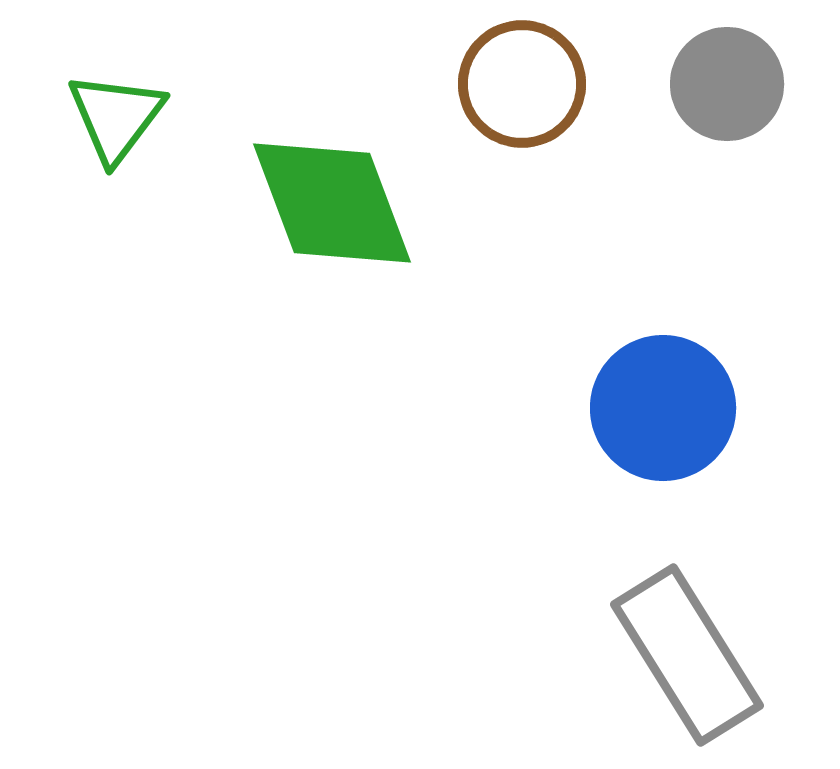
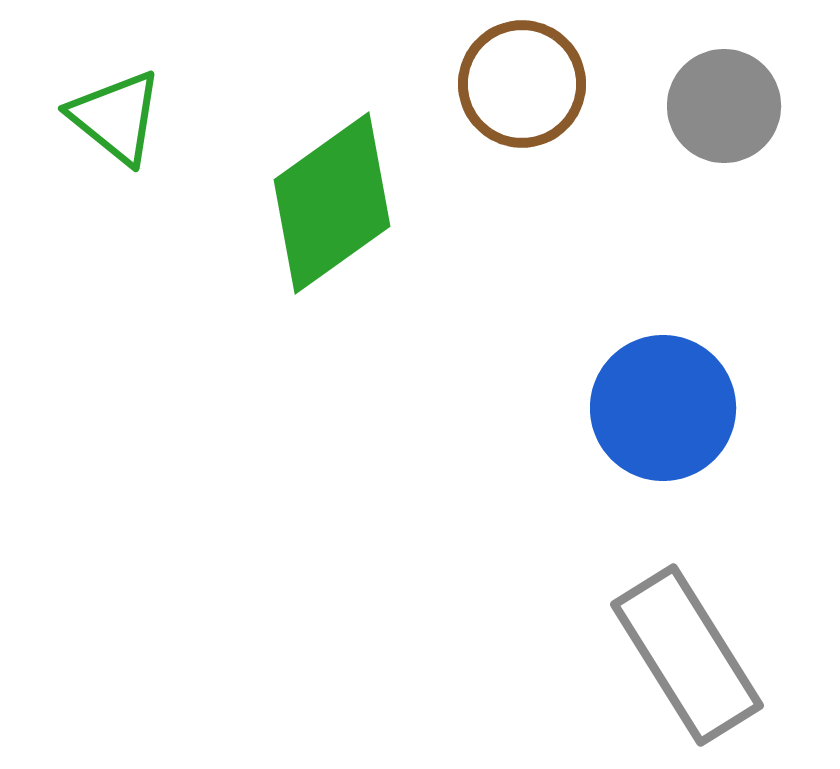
gray circle: moved 3 px left, 22 px down
green triangle: rotated 28 degrees counterclockwise
green diamond: rotated 75 degrees clockwise
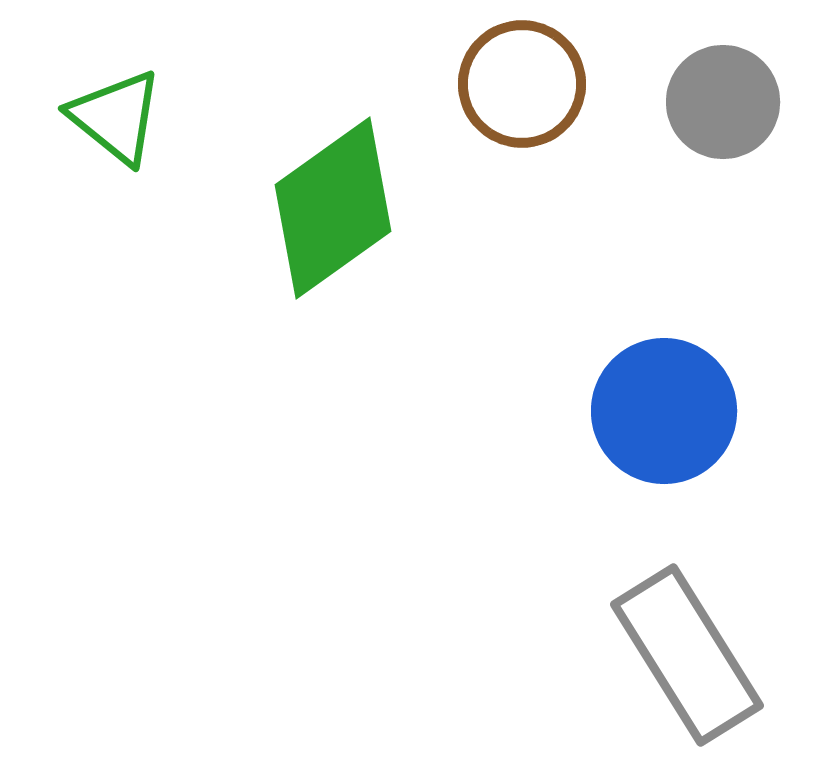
gray circle: moved 1 px left, 4 px up
green diamond: moved 1 px right, 5 px down
blue circle: moved 1 px right, 3 px down
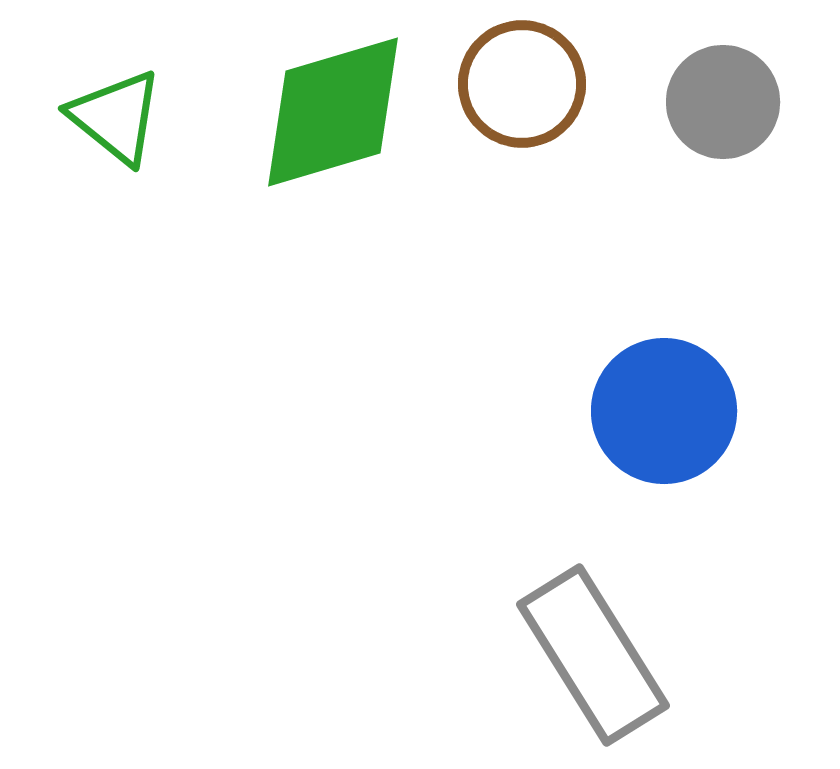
green diamond: moved 96 px up; rotated 19 degrees clockwise
gray rectangle: moved 94 px left
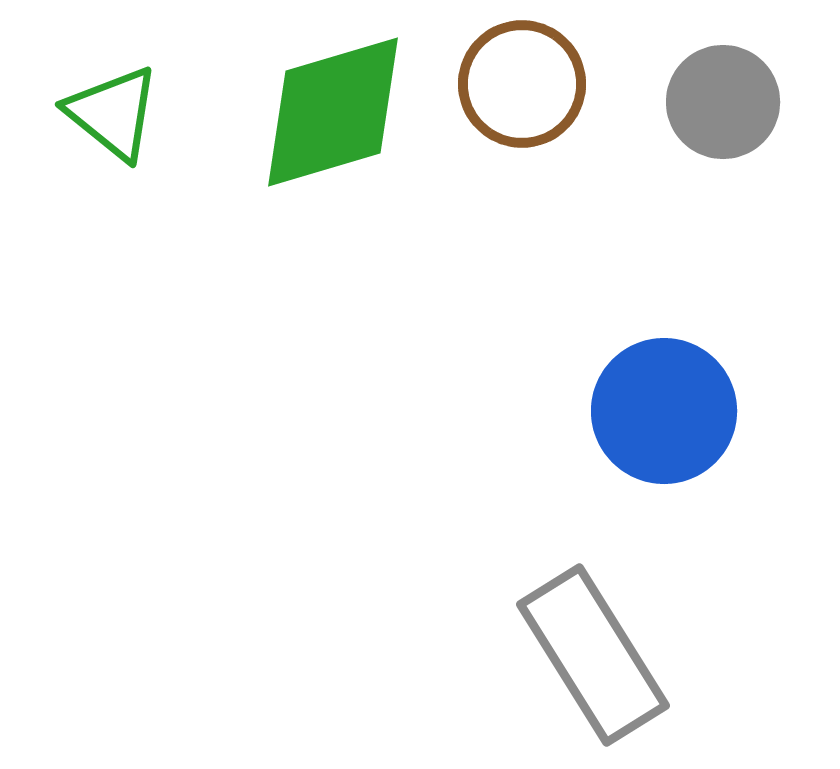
green triangle: moved 3 px left, 4 px up
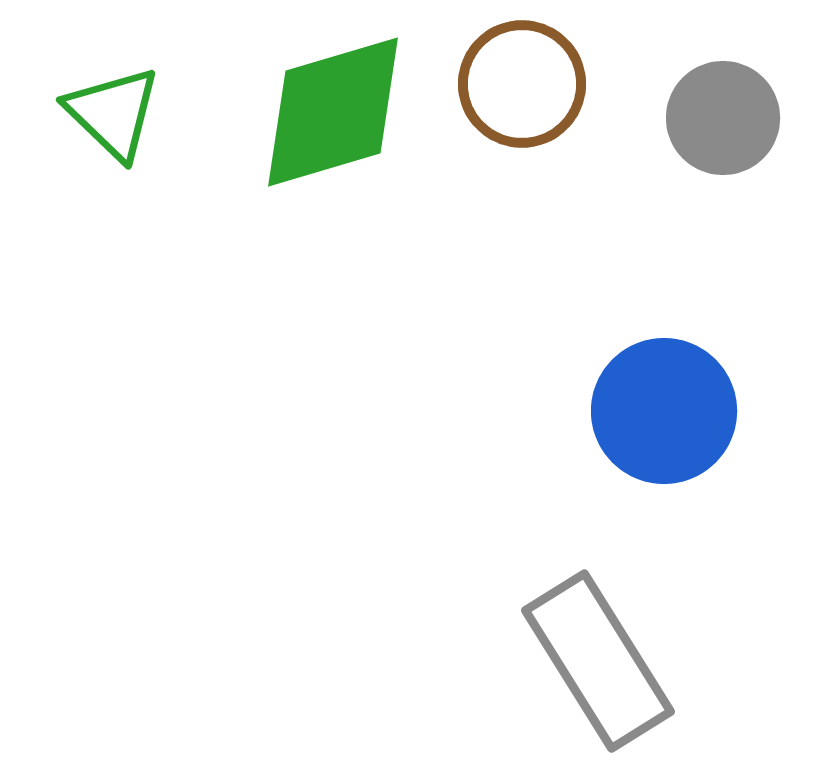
gray circle: moved 16 px down
green triangle: rotated 5 degrees clockwise
gray rectangle: moved 5 px right, 6 px down
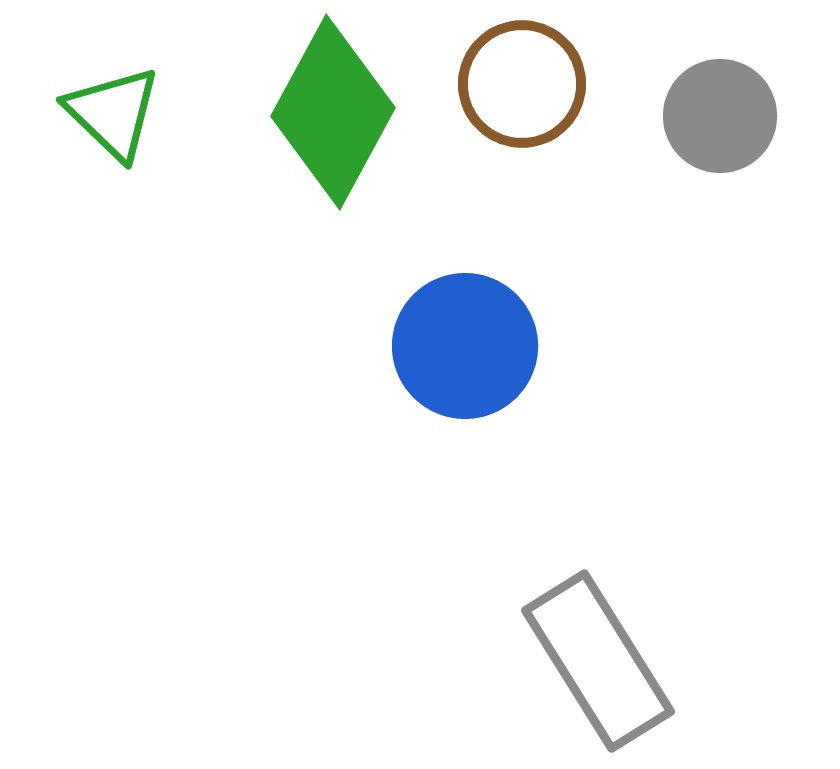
green diamond: rotated 45 degrees counterclockwise
gray circle: moved 3 px left, 2 px up
blue circle: moved 199 px left, 65 px up
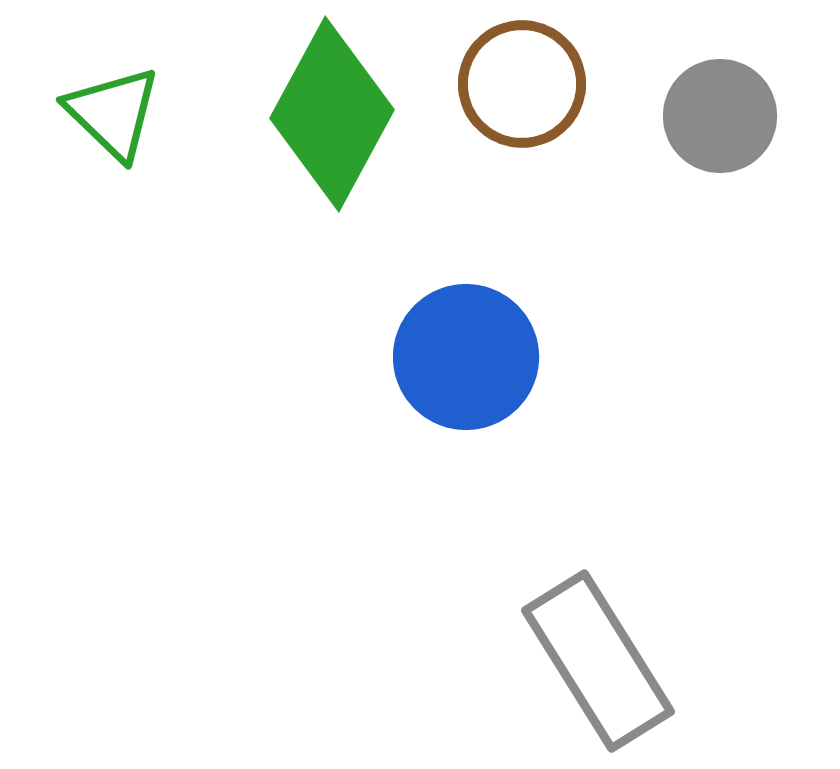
green diamond: moved 1 px left, 2 px down
blue circle: moved 1 px right, 11 px down
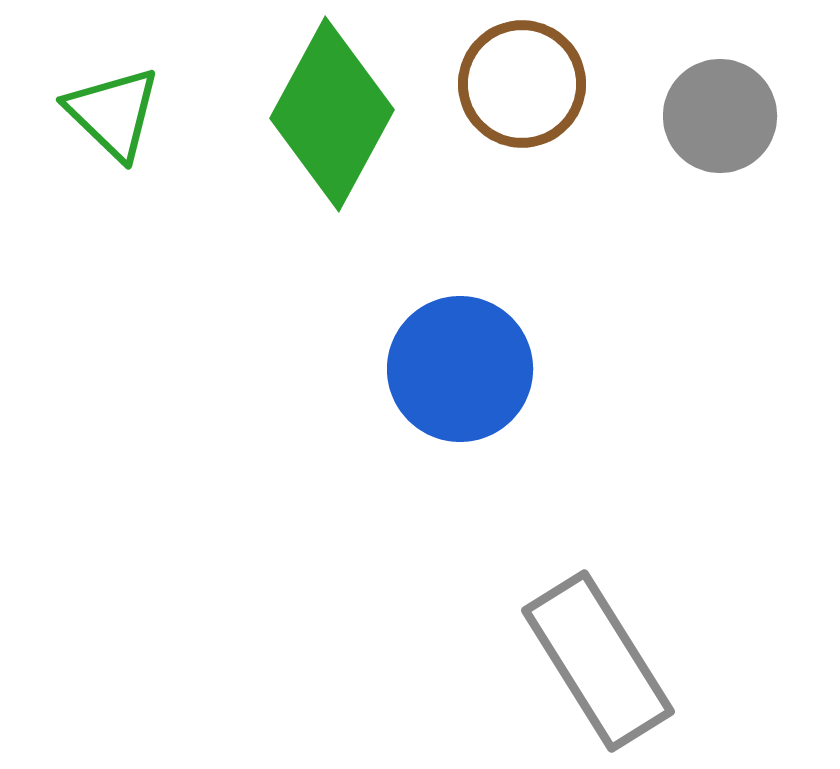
blue circle: moved 6 px left, 12 px down
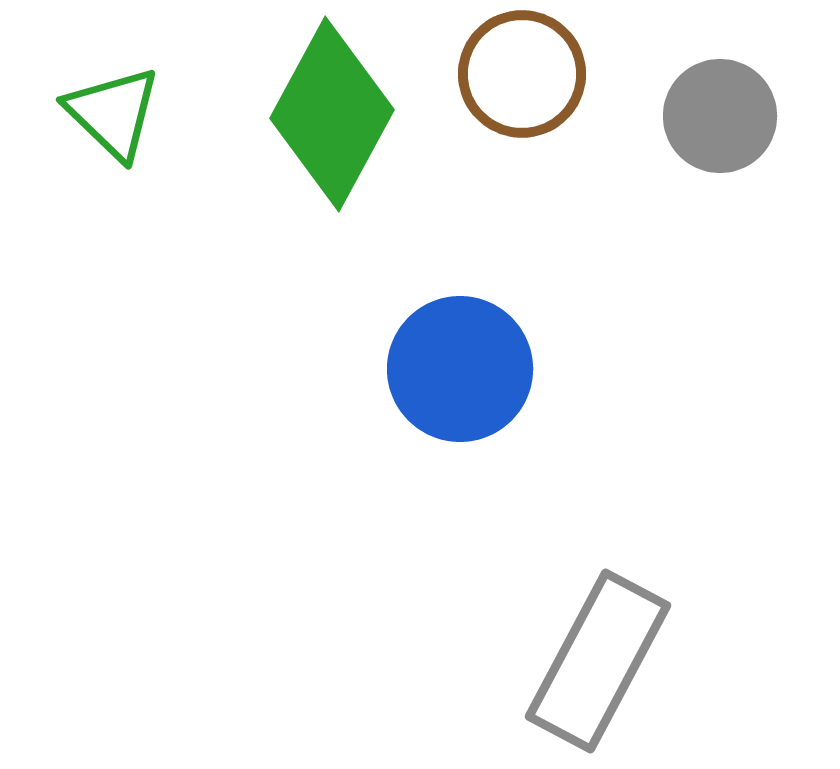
brown circle: moved 10 px up
gray rectangle: rotated 60 degrees clockwise
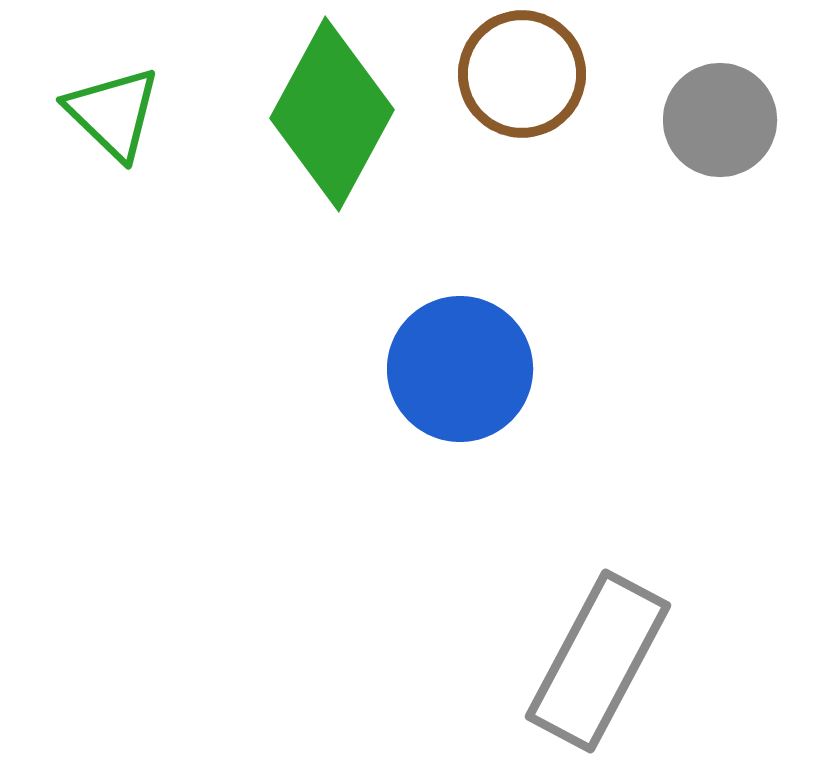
gray circle: moved 4 px down
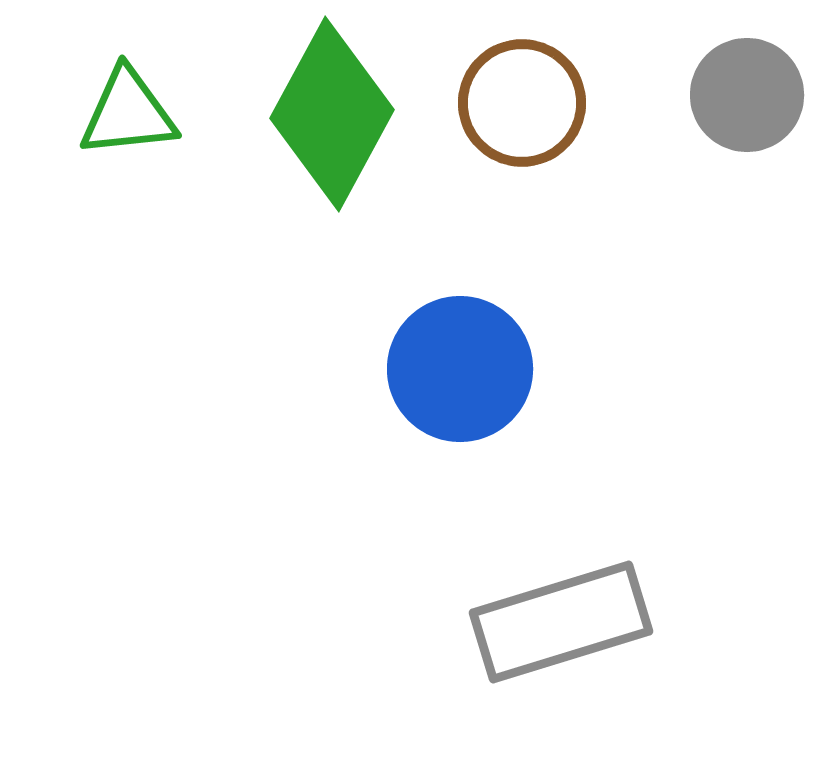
brown circle: moved 29 px down
green triangle: moved 15 px right; rotated 50 degrees counterclockwise
gray circle: moved 27 px right, 25 px up
gray rectangle: moved 37 px left, 39 px up; rotated 45 degrees clockwise
